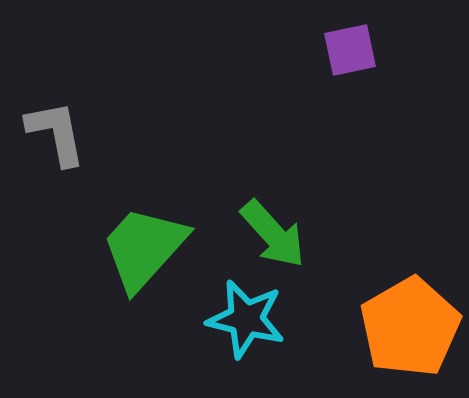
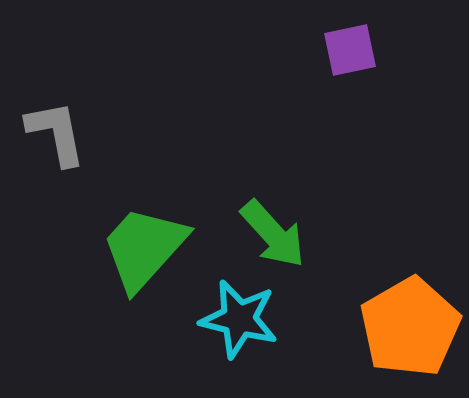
cyan star: moved 7 px left
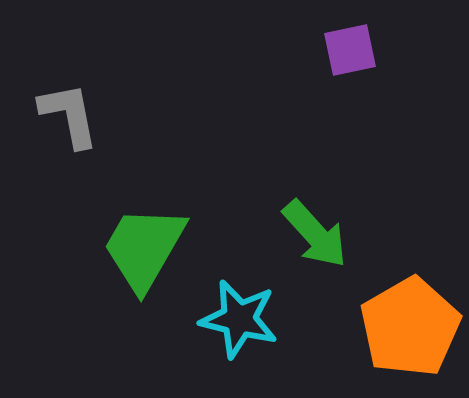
gray L-shape: moved 13 px right, 18 px up
green arrow: moved 42 px right
green trapezoid: rotated 12 degrees counterclockwise
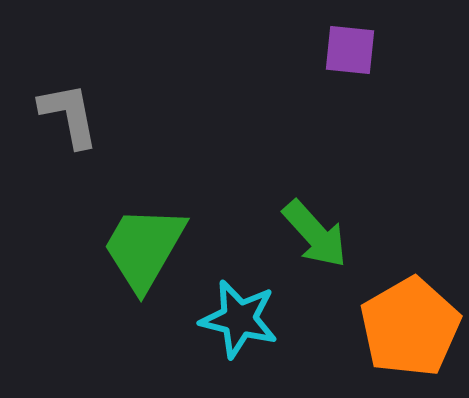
purple square: rotated 18 degrees clockwise
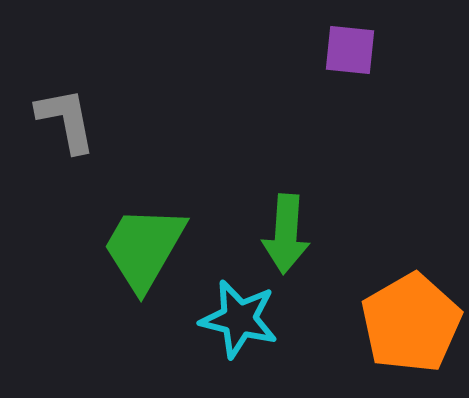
gray L-shape: moved 3 px left, 5 px down
green arrow: moved 29 px left; rotated 46 degrees clockwise
orange pentagon: moved 1 px right, 4 px up
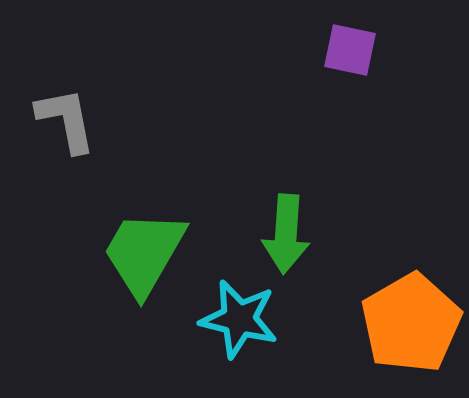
purple square: rotated 6 degrees clockwise
green trapezoid: moved 5 px down
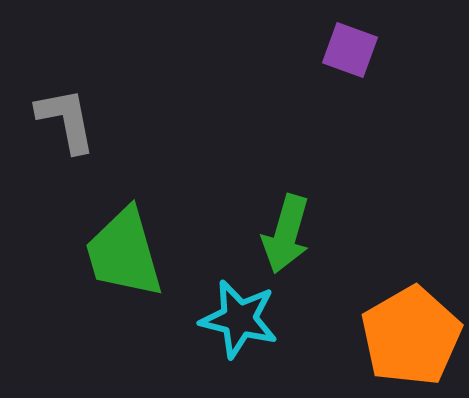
purple square: rotated 8 degrees clockwise
green arrow: rotated 12 degrees clockwise
green trapezoid: moved 20 px left; rotated 46 degrees counterclockwise
orange pentagon: moved 13 px down
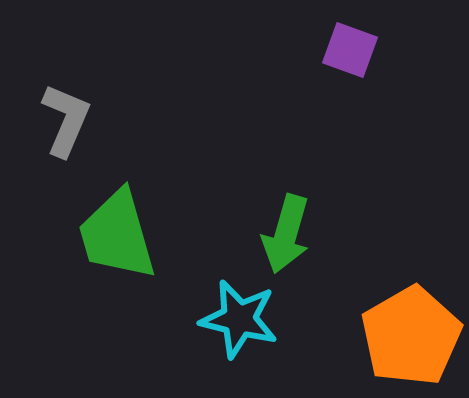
gray L-shape: rotated 34 degrees clockwise
green trapezoid: moved 7 px left, 18 px up
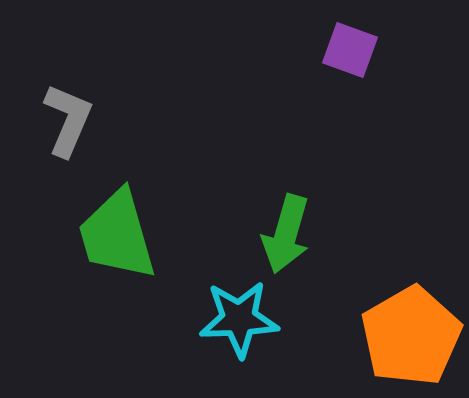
gray L-shape: moved 2 px right
cyan star: rotated 16 degrees counterclockwise
